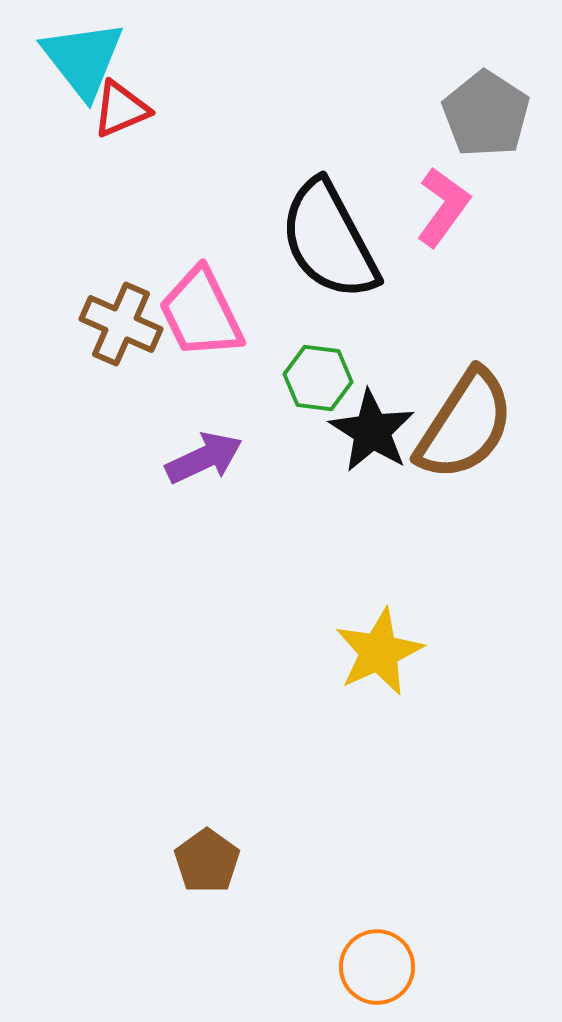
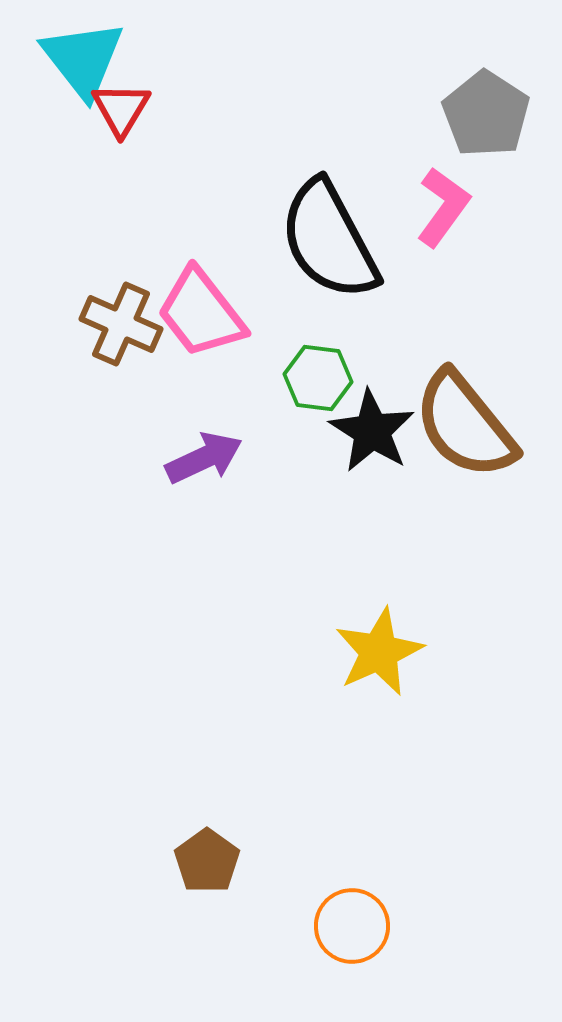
red triangle: rotated 36 degrees counterclockwise
pink trapezoid: rotated 12 degrees counterclockwise
brown semicircle: rotated 108 degrees clockwise
orange circle: moved 25 px left, 41 px up
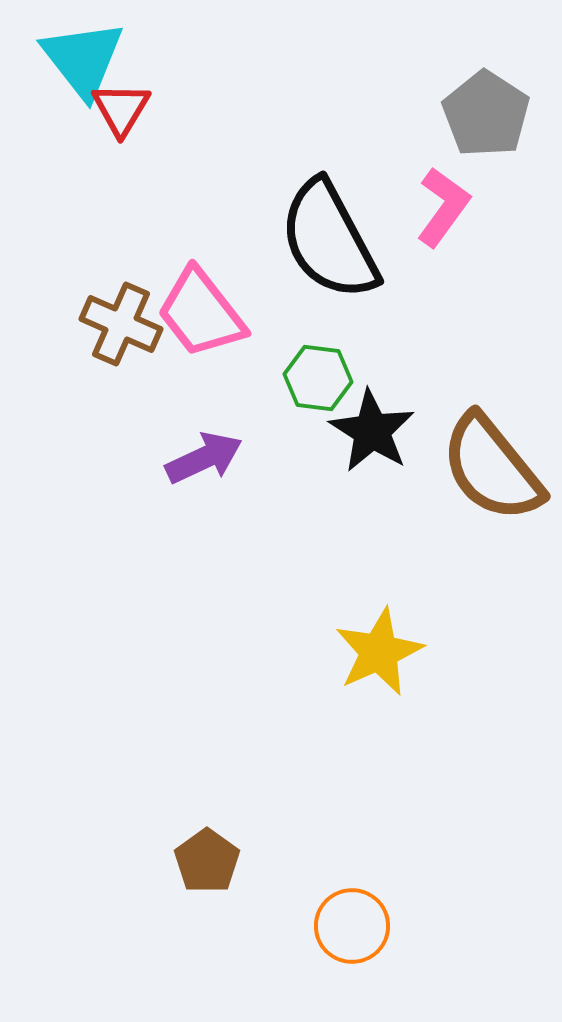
brown semicircle: moved 27 px right, 43 px down
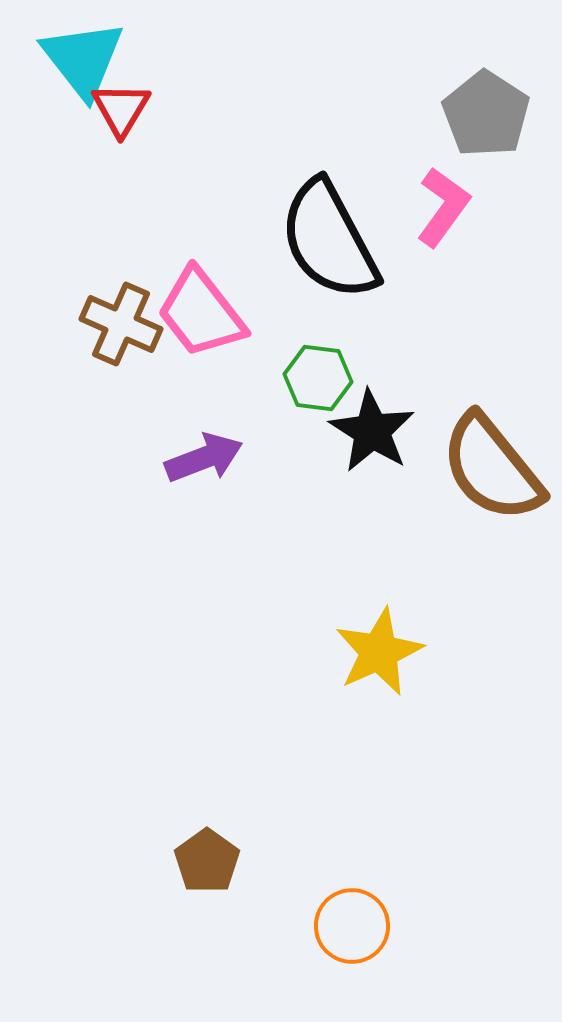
purple arrow: rotated 4 degrees clockwise
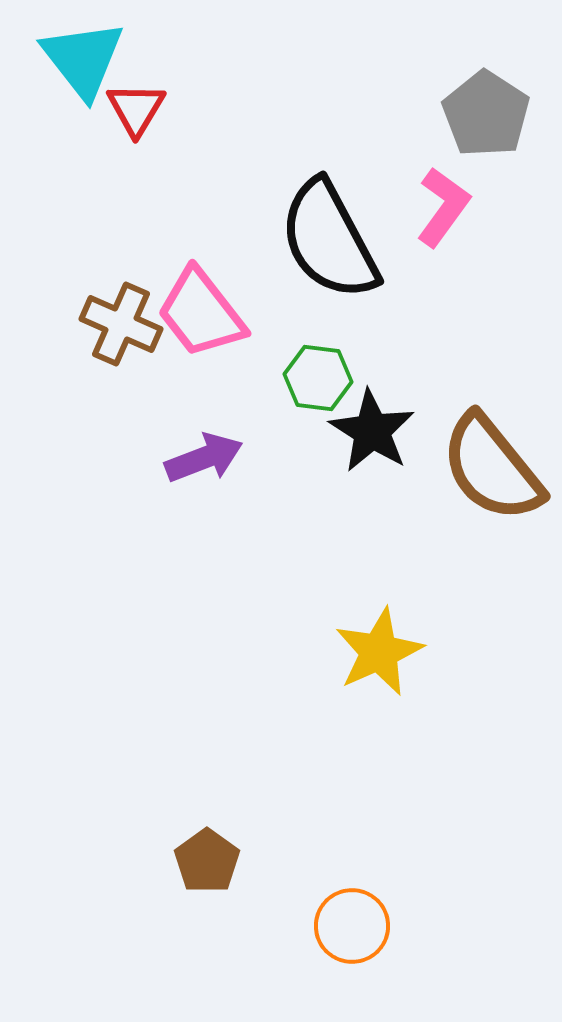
red triangle: moved 15 px right
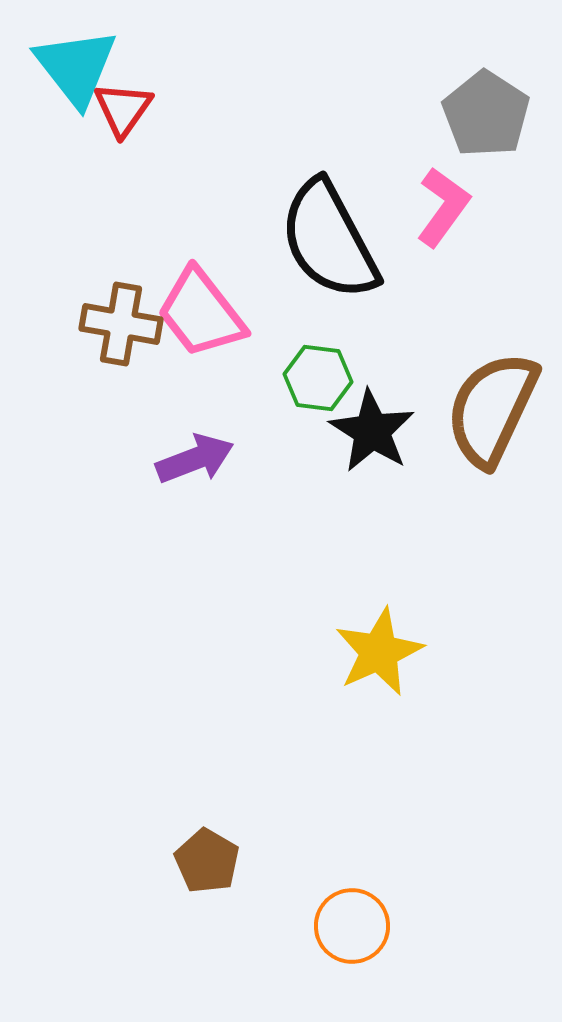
cyan triangle: moved 7 px left, 8 px down
red triangle: moved 13 px left; rotated 4 degrees clockwise
brown cross: rotated 14 degrees counterclockwise
purple arrow: moved 9 px left, 1 px down
brown semicircle: moved 59 px up; rotated 64 degrees clockwise
brown pentagon: rotated 6 degrees counterclockwise
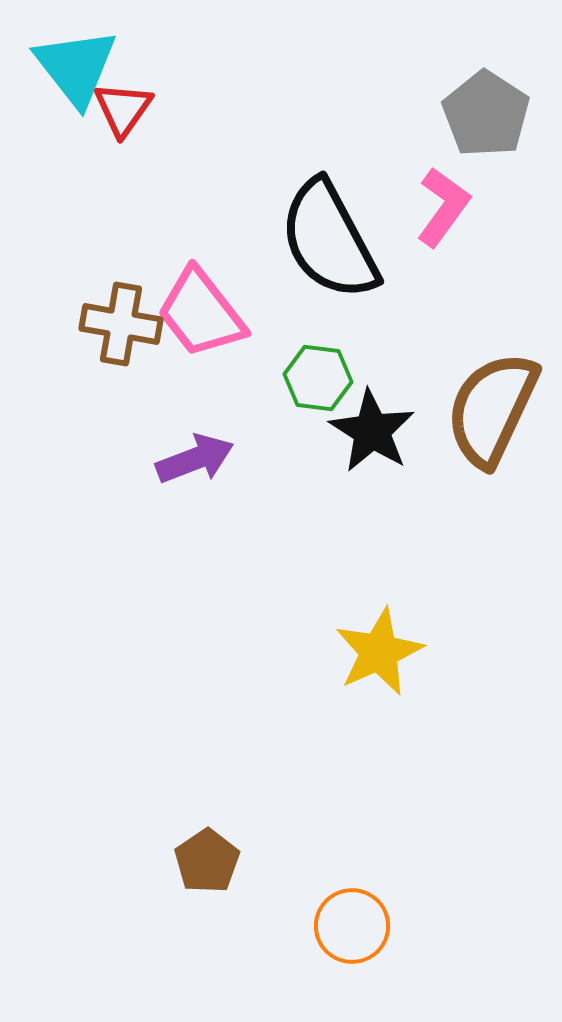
brown pentagon: rotated 8 degrees clockwise
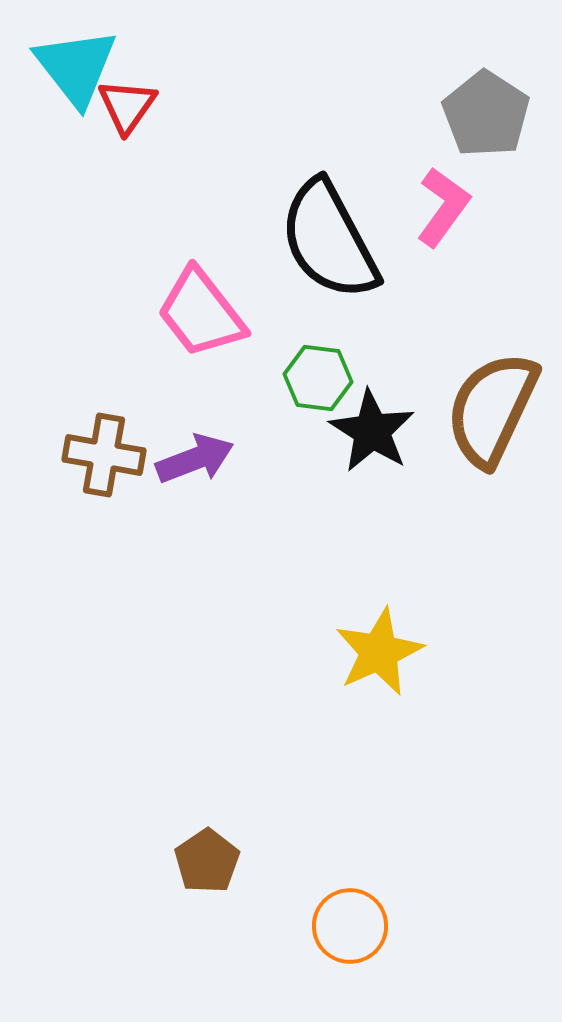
red triangle: moved 4 px right, 3 px up
brown cross: moved 17 px left, 131 px down
orange circle: moved 2 px left
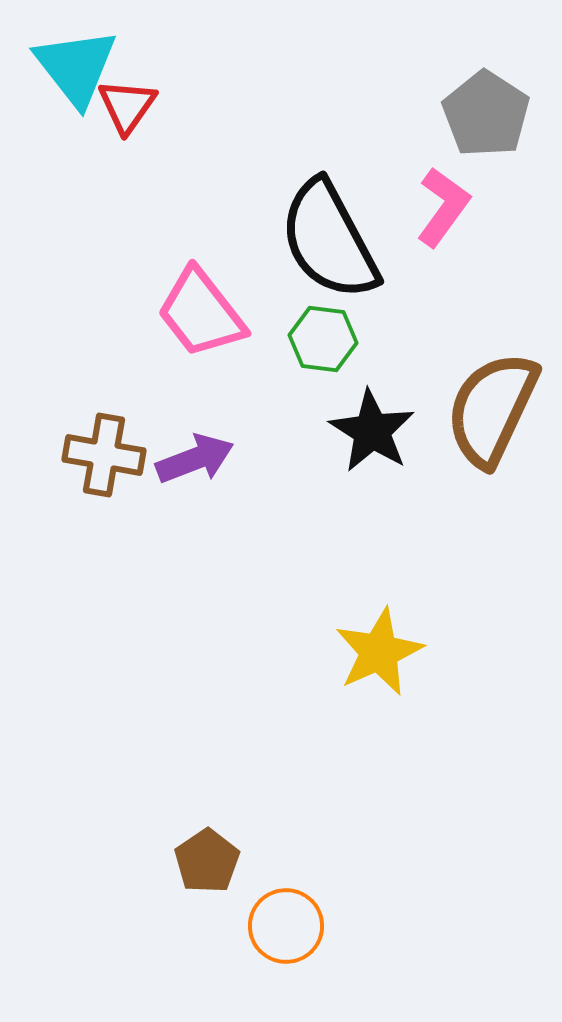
green hexagon: moved 5 px right, 39 px up
orange circle: moved 64 px left
